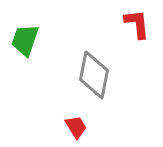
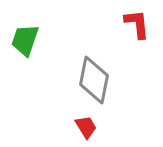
gray diamond: moved 5 px down
red trapezoid: moved 10 px right
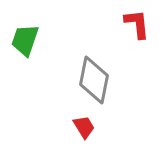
red trapezoid: moved 2 px left
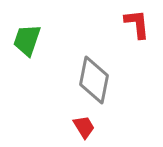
green trapezoid: moved 2 px right
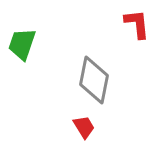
green trapezoid: moved 5 px left, 4 px down
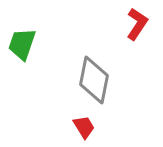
red L-shape: rotated 40 degrees clockwise
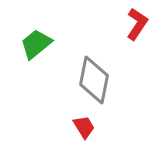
green trapezoid: moved 14 px right; rotated 32 degrees clockwise
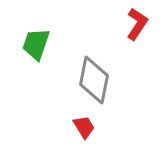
green trapezoid: rotated 32 degrees counterclockwise
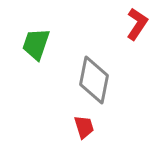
red trapezoid: rotated 15 degrees clockwise
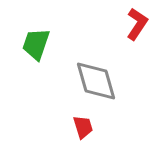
gray diamond: moved 2 px right, 1 px down; rotated 27 degrees counterclockwise
red trapezoid: moved 1 px left
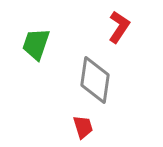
red L-shape: moved 18 px left, 3 px down
gray diamond: moved 1 px left, 1 px up; rotated 24 degrees clockwise
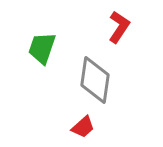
green trapezoid: moved 6 px right, 4 px down
red trapezoid: rotated 65 degrees clockwise
